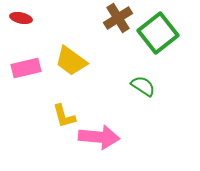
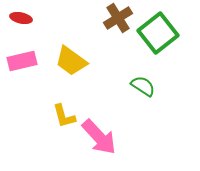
pink rectangle: moved 4 px left, 7 px up
pink arrow: rotated 42 degrees clockwise
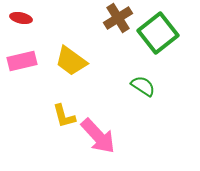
pink arrow: moved 1 px left, 1 px up
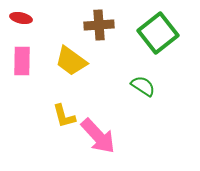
brown cross: moved 19 px left, 7 px down; rotated 28 degrees clockwise
pink rectangle: rotated 76 degrees counterclockwise
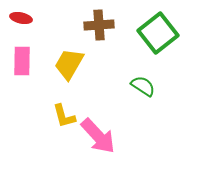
yellow trapezoid: moved 2 px left, 3 px down; rotated 84 degrees clockwise
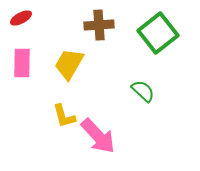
red ellipse: rotated 40 degrees counterclockwise
pink rectangle: moved 2 px down
green semicircle: moved 5 px down; rotated 10 degrees clockwise
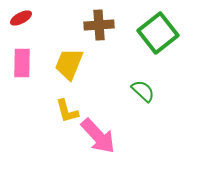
yellow trapezoid: rotated 8 degrees counterclockwise
yellow L-shape: moved 3 px right, 5 px up
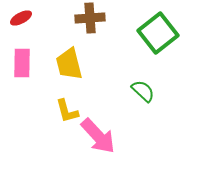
brown cross: moved 9 px left, 7 px up
yellow trapezoid: rotated 36 degrees counterclockwise
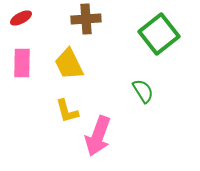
brown cross: moved 4 px left, 1 px down
green square: moved 1 px right, 1 px down
yellow trapezoid: rotated 12 degrees counterclockwise
green semicircle: rotated 15 degrees clockwise
pink arrow: rotated 63 degrees clockwise
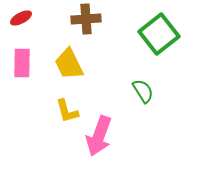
pink arrow: moved 1 px right
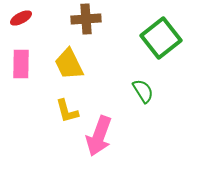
green square: moved 2 px right, 4 px down
pink rectangle: moved 1 px left, 1 px down
